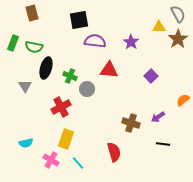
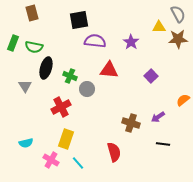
brown star: rotated 30 degrees clockwise
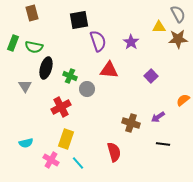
purple semicircle: moved 3 px right; rotated 65 degrees clockwise
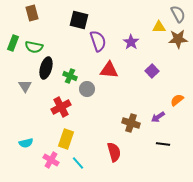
black square: rotated 24 degrees clockwise
purple square: moved 1 px right, 5 px up
orange semicircle: moved 6 px left
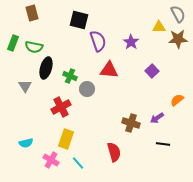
purple arrow: moved 1 px left, 1 px down
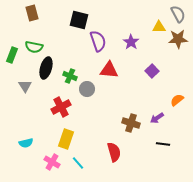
green rectangle: moved 1 px left, 12 px down
pink cross: moved 1 px right, 2 px down
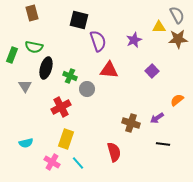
gray semicircle: moved 1 px left, 1 px down
purple star: moved 3 px right, 2 px up; rotated 14 degrees clockwise
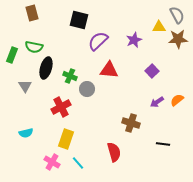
purple semicircle: rotated 115 degrees counterclockwise
purple arrow: moved 16 px up
cyan semicircle: moved 10 px up
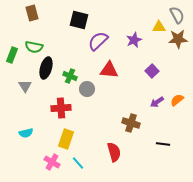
red cross: moved 1 px down; rotated 24 degrees clockwise
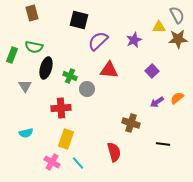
orange semicircle: moved 2 px up
